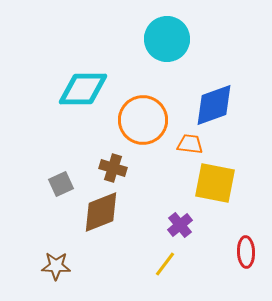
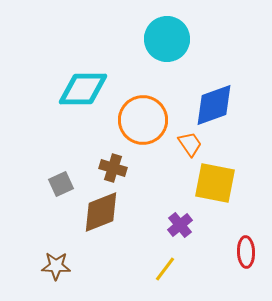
orange trapezoid: rotated 48 degrees clockwise
yellow line: moved 5 px down
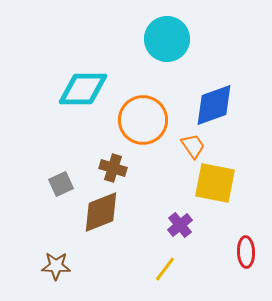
orange trapezoid: moved 3 px right, 2 px down
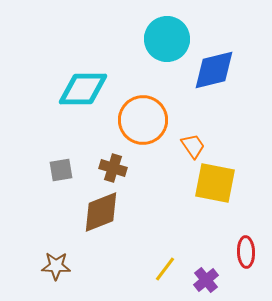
blue diamond: moved 35 px up; rotated 6 degrees clockwise
gray square: moved 14 px up; rotated 15 degrees clockwise
purple cross: moved 26 px right, 55 px down
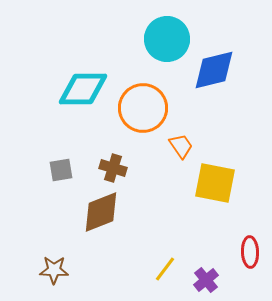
orange circle: moved 12 px up
orange trapezoid: moved 12 px left
red ellipse: moved 4 px right
brown star: moved 2 px left, 4 px down
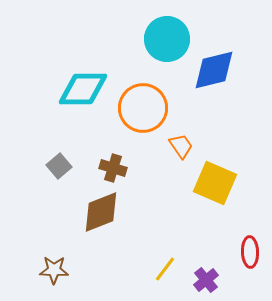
gray square: moved 2 px left, 4 px up; rotated 30 degrees counterclockwise
yellow square: rotated 12 degrees clockwise
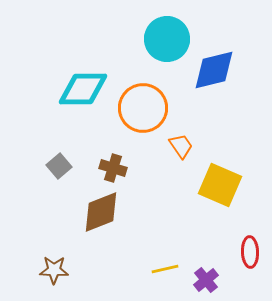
yellow square: moved 5 px right, 2 px down
yellow line: rotated 40 degrees clockwise
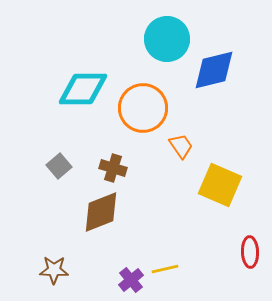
purple cross: moved 75 px left
